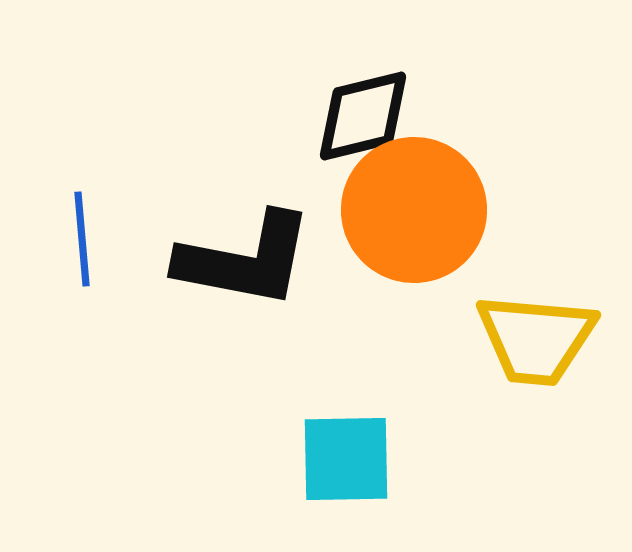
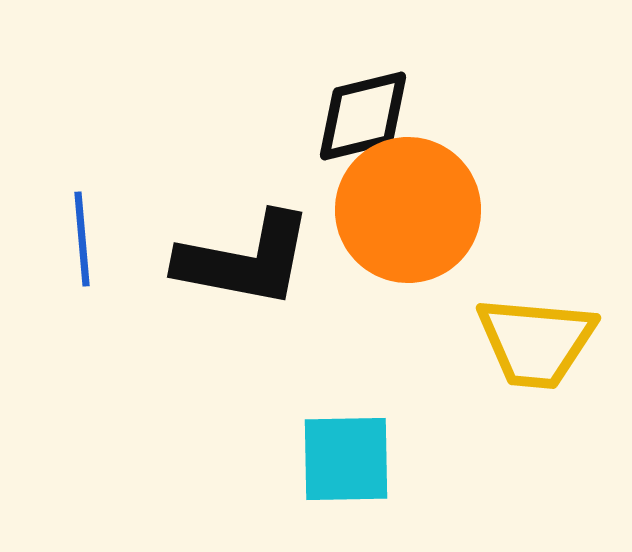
orange circle: moved 6 px left
yellow trapezoid: moved 3 px down
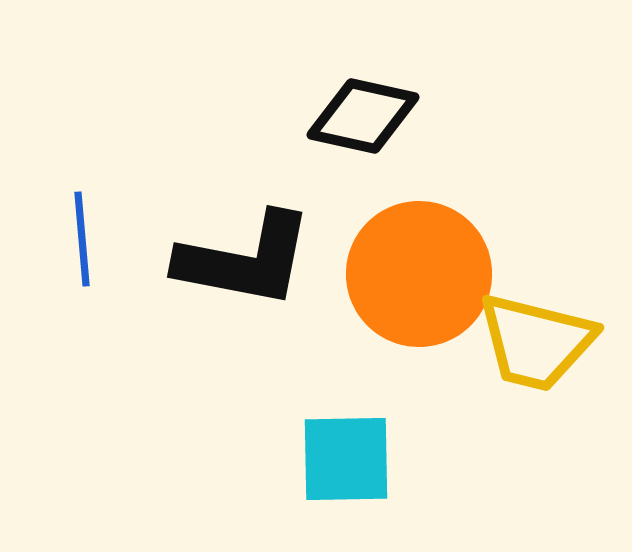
black diamond: rotated 26 degrees clockwise
orange circle: moved 11 px right, 64 px down
yellow trapezoid: rotated 9 degrees clockwise
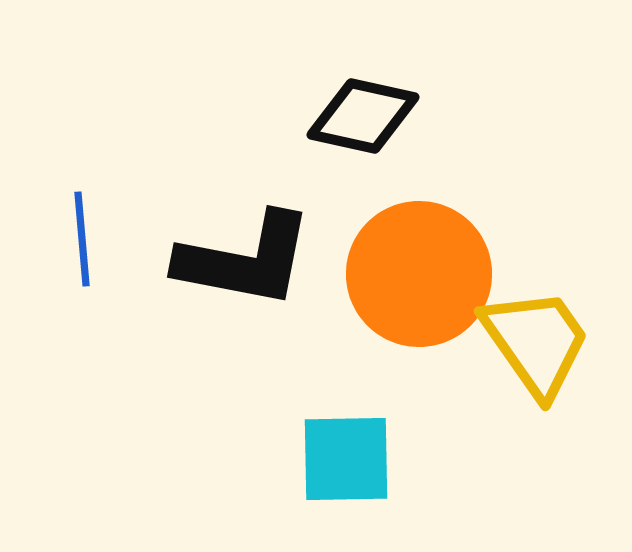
yellow trapezoid: rotated 139 degrees counterclockwise
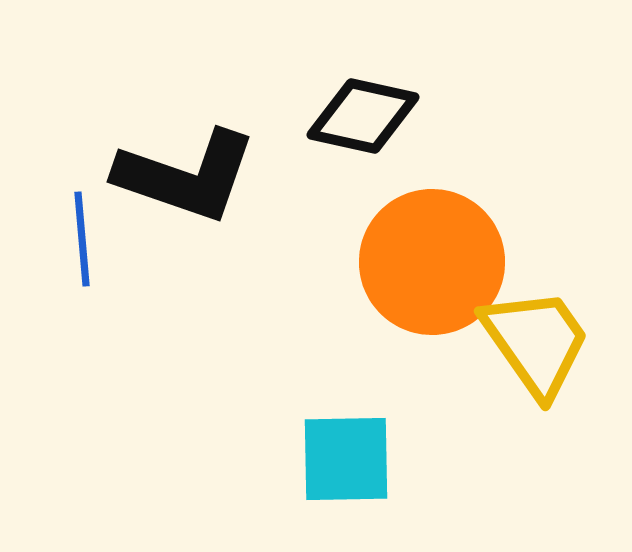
black L-shape: moved 59 px left, 84 px up; rotated 8 degrees clockwise
orange circle: moved 13 px right, 12 px up
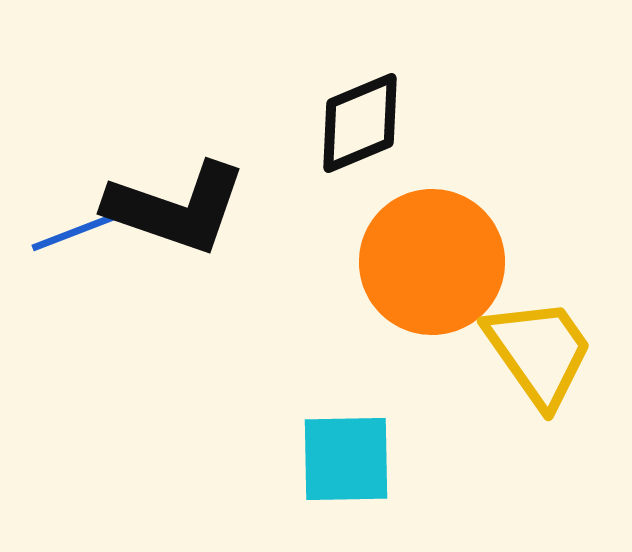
black diamond: moved 3 px left, 7 px down; rotated 35 degrees counterclockwise
black L-shape: moved 10 px left, 32 px down
blue line: moved 5 px left, 8 px up; rotated 74 degrees clockwise
yellow trapezoid: moved 3 px right, 10 px down
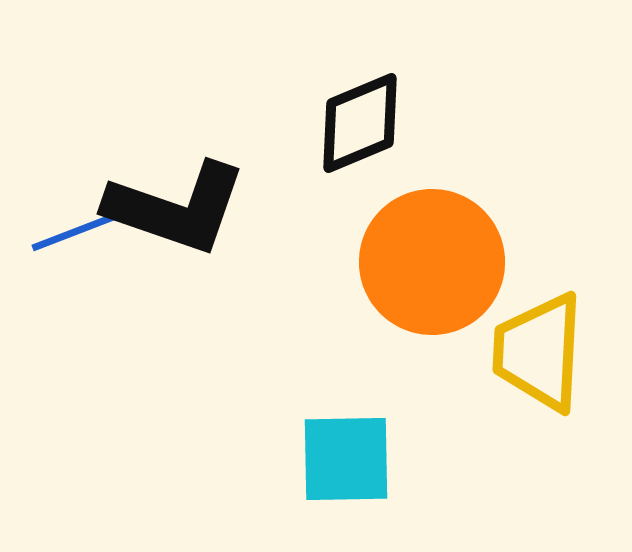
yellow trapezoid: rotated 142 degrees counterclockwise
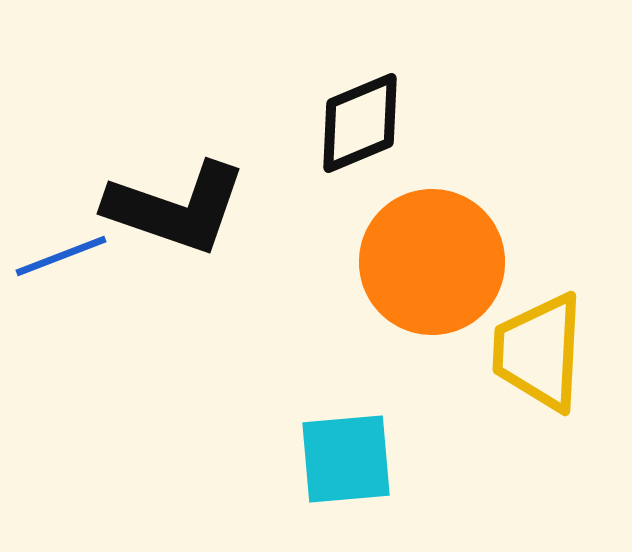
blue line: moved 16 px left, 25 px down
cyan square: rotated 4 degrees counterclockwise
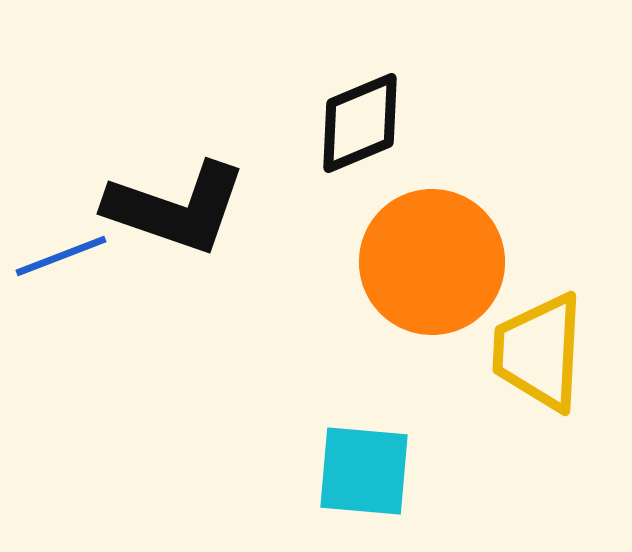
cyan square: moved 18 px right, 12 px down; rotated 10 degrees clockwise
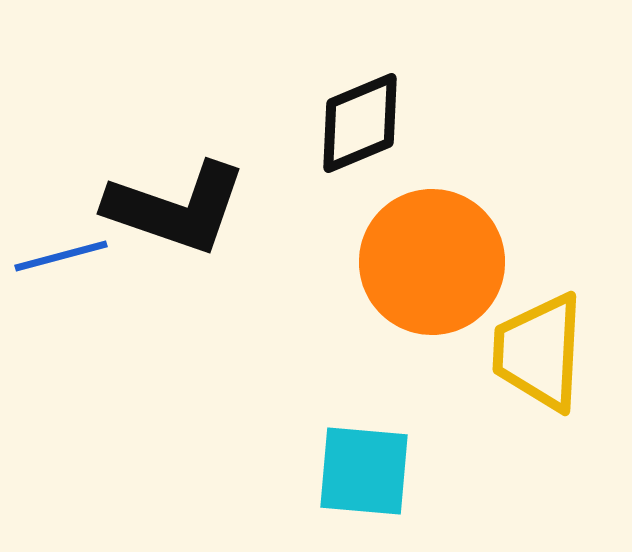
blue line: rotated 6 degrees clockwise
